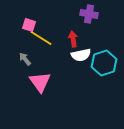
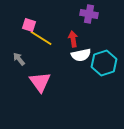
gray arrow: moved 6 px left
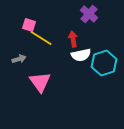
purple cross: rotated 30 degrees clockwise
gray arrow: rotated 112 degrees clockwise
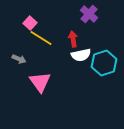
pink square: moved 1 px right, 2 px up; rotated 24 degrees clockwise
gray arrow: rotated 40 degrees clockwise
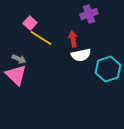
purple cross: rotated 30 degrees clockwise
cyan hexagon: moved 4 px right, 6 px down
pink triangle: moved 24 px left, 7 px up; rotated 10 degrees counterclockwise
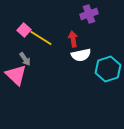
pink square: moved 6 px left, 7 px down
gray arrow: moved 6 px right; rotated 32 degrees clockwise
